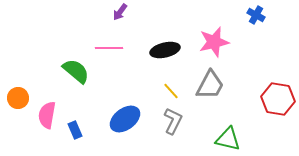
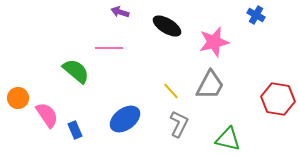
purple arrow: rotated 72 degrees clockwise
black ellipse: moved 2 px right, 24 px up; rotated 44 degrees clockwise
pink semicircle: rotated 136 degrees clockwise
gray L-shape: moved 6 px right, 3 px down
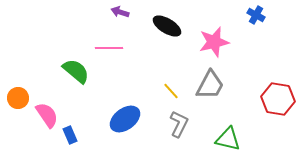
blue rectangle: moved 5 px left, 5 px down
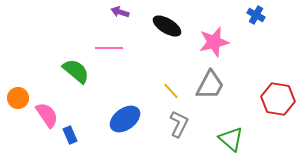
green triangle: moved 3 px right; rotated 28 degrees clockwise
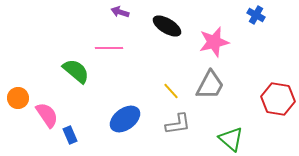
gray L-shape: moved 1 px left; rotated 56 degrees clockwise
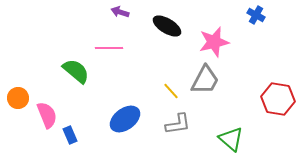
gray trapezoid: moved 5 px left, 5 px up
pink semicircle: rotated 12 degrees clockwise
